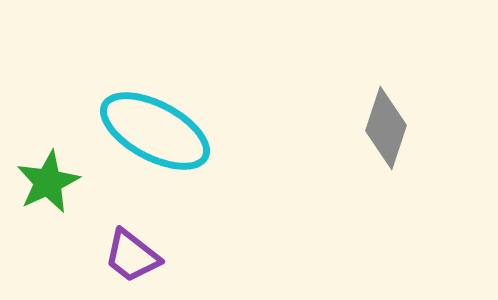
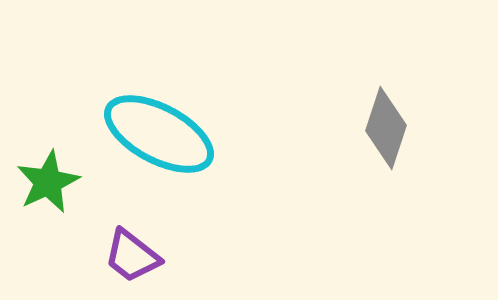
cyan ellipse: moved 4 px right, 3 px down
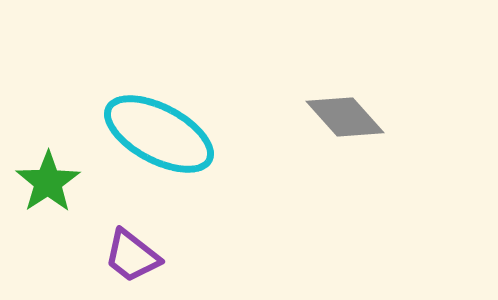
gray diamond: moved 41 px left, 11 px up; rotated 60 degrees counterclockwise
green star: rotated 8 degrees counterclockwise
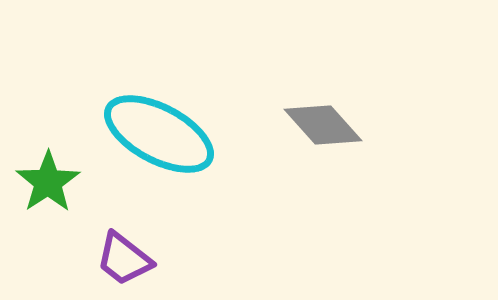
gray diamond: moved 22 px left, 8 px down
purple trapezoid: moved 8 px left, 3 px down
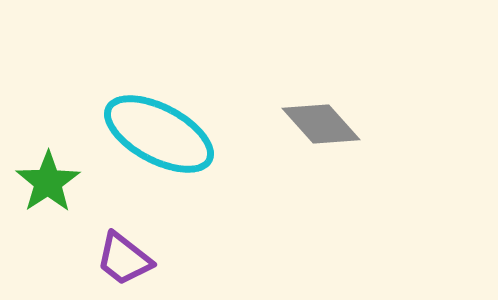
gray diamond: moved 2 px left, 1 px up
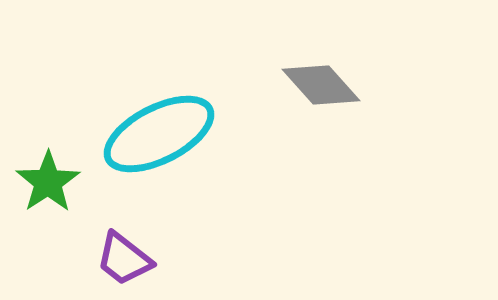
gray diamond: moved 39 px up
cyan ellipse: rotated 55 degrees counterclockwise
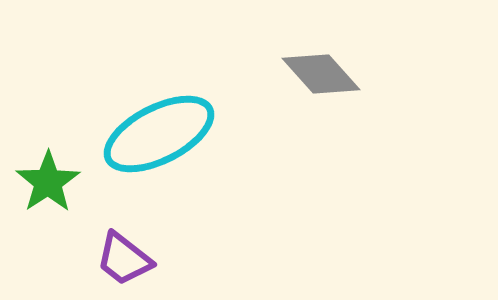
gray diamond: moved 11 px up
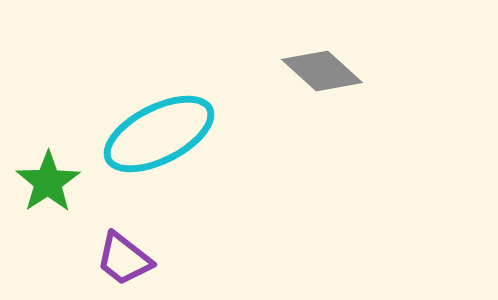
gray diamond: moved 1 px right, 3 px up; rotated 6 degrees counterclockwise
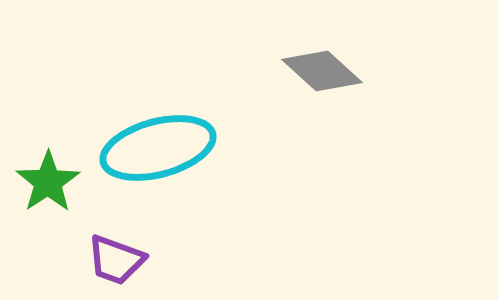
cyan ellipse: moved 1 px left, 14 px down; rotated 12 degrees clockwise
purple trapezoid: moved 8 px left, 1 px down; rotated 18 degrees counterclockwise
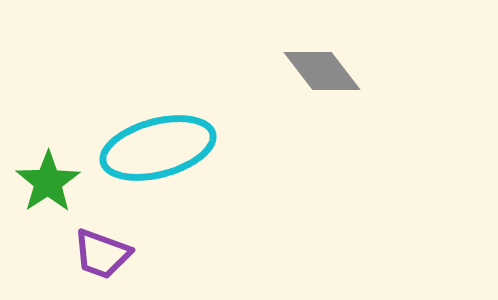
gray diamond: rotated 10 degrees clockwise
purple trapezoid: moved 14 px left, 6 px up
